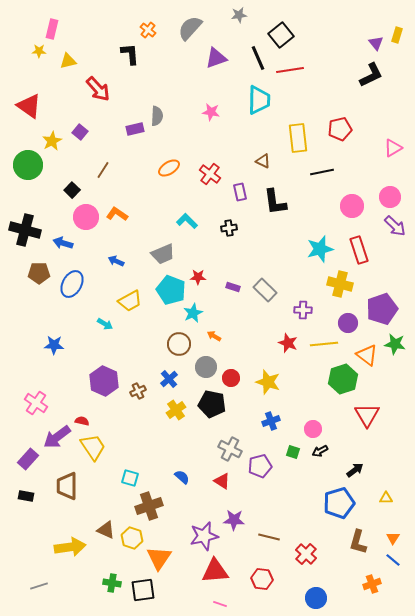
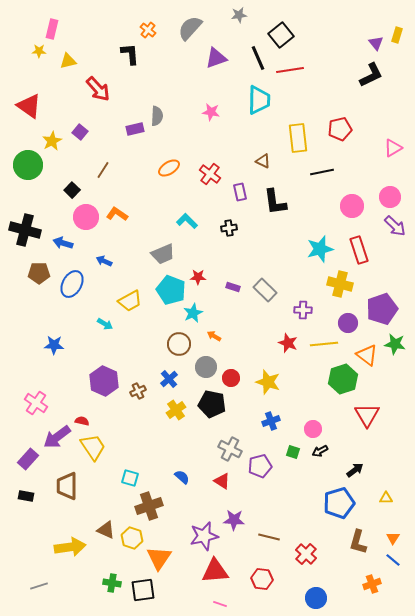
blue arrow at (116, 261): moved 12 px left
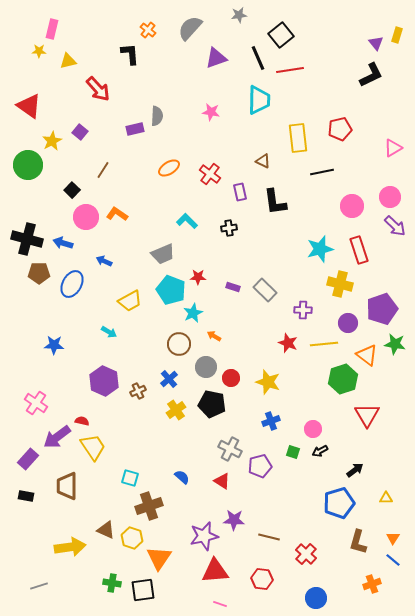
black cross at (25, 230): moved 2 px right, 9 px down
cyan arrow at (105, 324): moved 4 px right, 8 px down
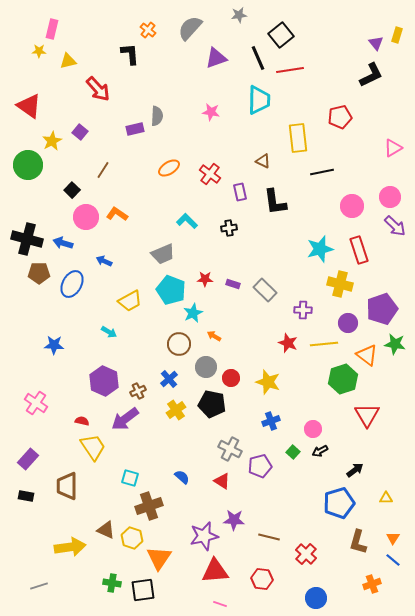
red pentagon at (340, 129): moved 12 px up
red star at (198, 277): moved 7 px right, 2 px down
purple rectangle at (233, 287): moved 3 px up
purple arrow at (57, 437): moved 68 px right, 18 px up
green square at (293, 452): rotated 24 degrees clockwise
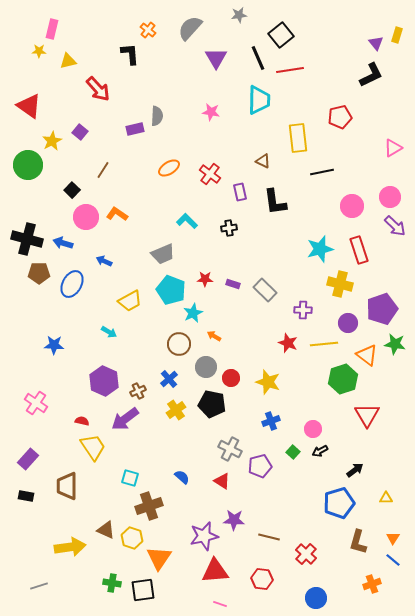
purple triangle at (216, 58): rotated 40 degrees counterclockwise
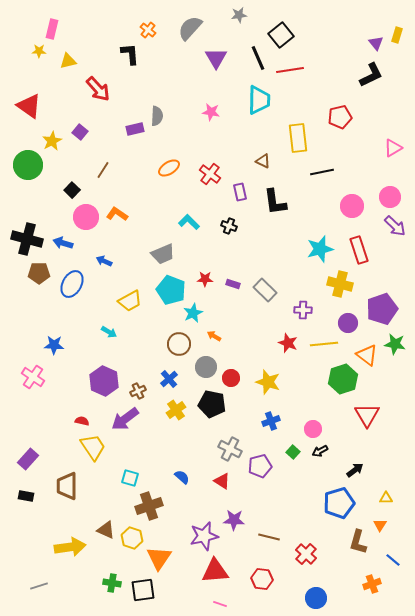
cyan L-shape at (187, 221): moved 2 px right, 1 px down
black cross at (229, 228): moved 2 px up; rotated 28 degrees clockwise
pink cross at (36, 403): moved 3 px left, 26 px up
orange triangle at (393, 538): moved 13 px left, 13 px up
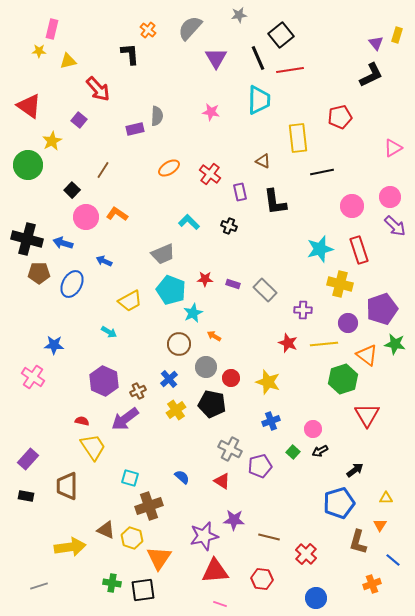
purple square at (80, 132): moved 1 px left, 12 px up
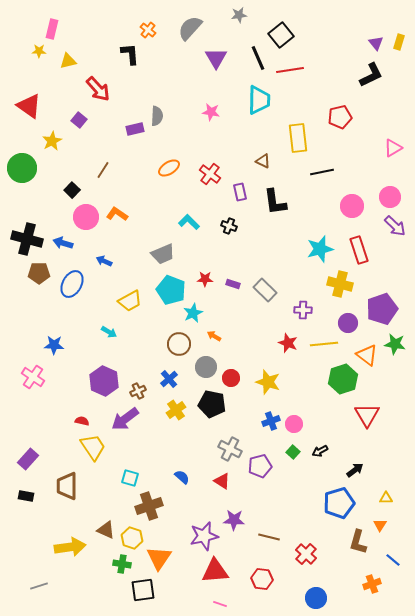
yellow rectangle at (397, 35): moved 2 px right, 7 px down
green circle at (28, 165): moved 6 px left, 3 px down
pink circle at (313, 429): moved 19 px left, 5 px up
green cross at (112, 583): moved 10 px right, 19 px up
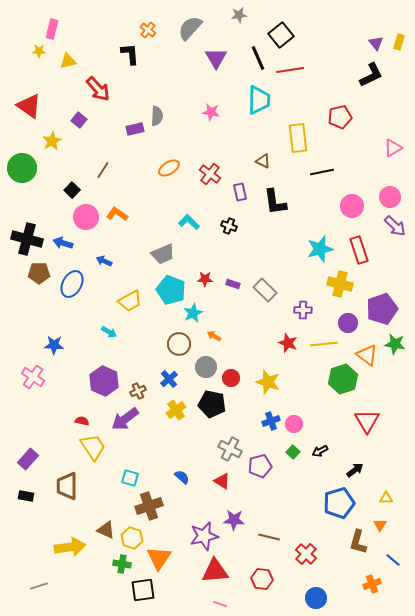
red triangle at (367, 415): moved 6 px down
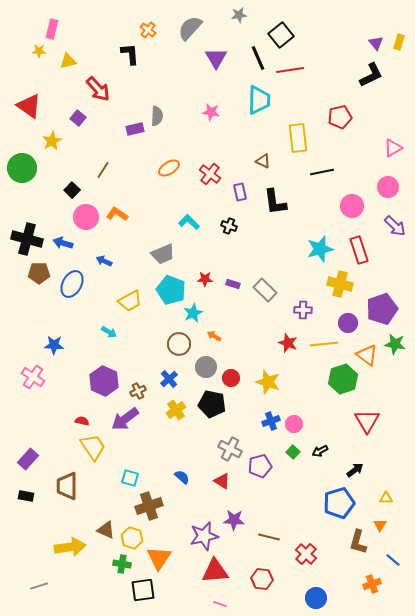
purple square at (79, 120): moved 1 px left, 2 px up
pink circle at (390, 197): moved 2 px left, 10 px up
